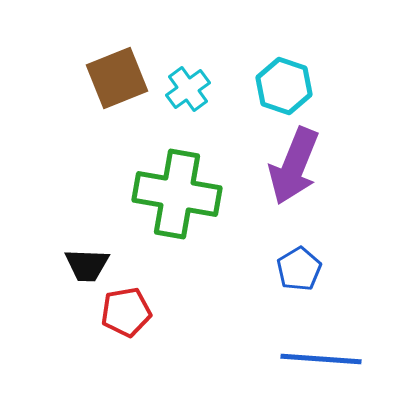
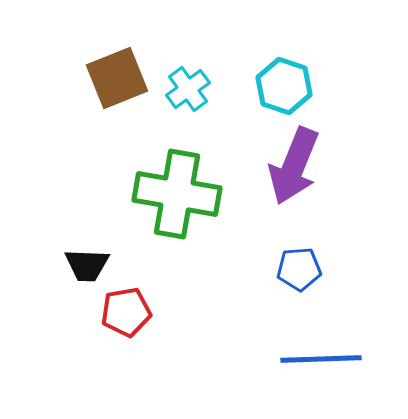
blue pentagon: rotated 27 degrees clockwise
blue line: rotated 6 degrees counterclockwise
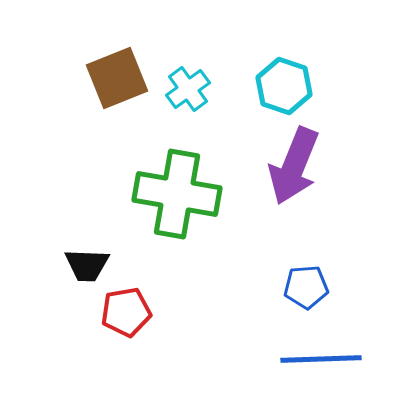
blue pentagon: moved 7 px right, 18 px down
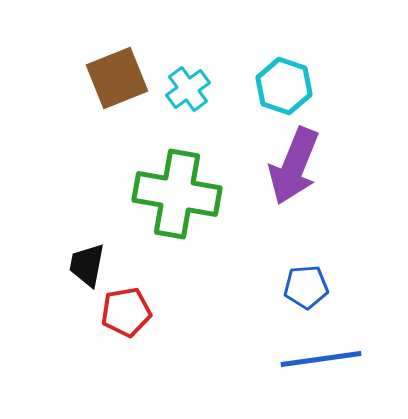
black trapezoid: rotated 99 degrees clockwise
blue line: rotated 6 degrees counterclockwise
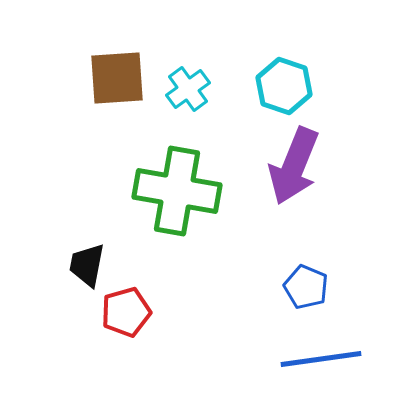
brown square: rotated 18 degrees clockwise
green cross: moved 3 px up
blue pentagon: rotated 27 degrees clockwise
red pentagon: rotated 6 degrees counterclockwise
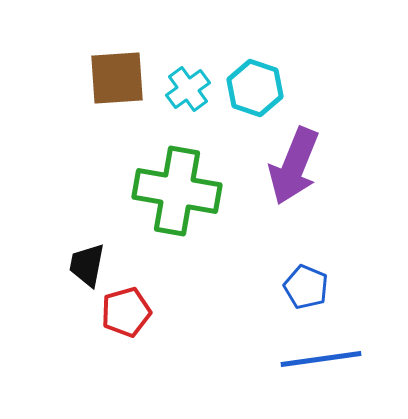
cyan hexagon: moved 29 px left, 2 px down
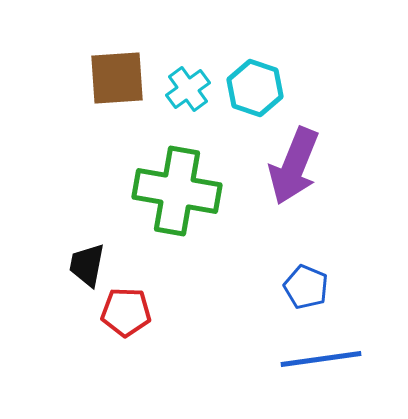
red pentagon: rotated 18 degrees clockwise
